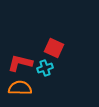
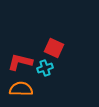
red L-shape: moved 1 px up
orange semicircle: moved 1 px right, 1 px down
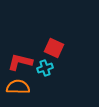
orange semicircle: moved 3 px left, 2 px up
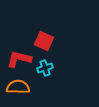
red square: moved 10 px left, 7 px up
red L-shape: moved 1 px left, 3 px up
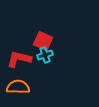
red square: moved 1 px left
cyan cross: moved 13 px up
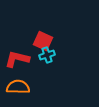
cyan cross: moved 2 px right
red L-shape: moved 2 px left
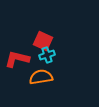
orange semicircle: moved 23 px right, 10 px up; rotated 10 degrees counterclockwise
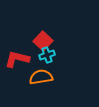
red square: rotated 18 degrees clockwise
